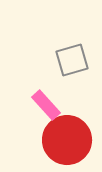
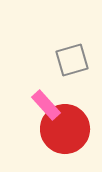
red circle: moved 2 px left, 11 px up
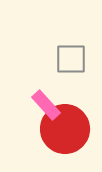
gray square: moved 1 px left, 1 px up; rotated 16 degrees clockwise
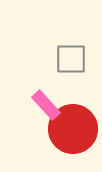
red circle: moved 8 px right
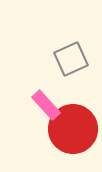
gray square: rotated 24 degrees counterclockwise
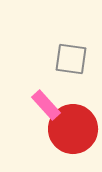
gray square: rotated 32 degrees clockwise
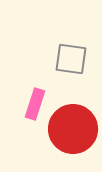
pink rectangle: moved 11 px left, 1 px up; rotated 60 degrees clockwise
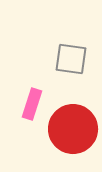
pink rectangle: moved 3 px left
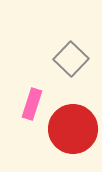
gray square: rotated 36 degrees clockwise
